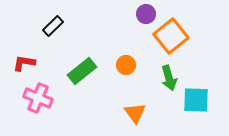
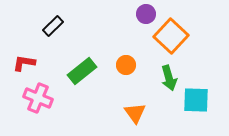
orange square: rotated 8 degrees counterclockwise
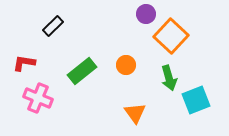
cyan square: rotated 24 degrees counterclockwise
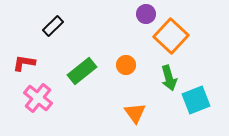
pink cross: rotated 16 degrees clockwise
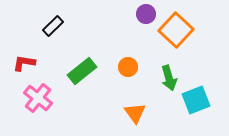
orange square: moved 5 px right, 6 px up
orange circle: moved 2 px right, 2 px down
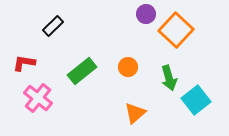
cyan square: rotated 16 degrees counterclockwise
orange triangle: rotated 25 degrees clockwise
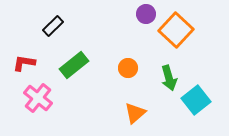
orange circle: moved 1 px down
green rectangle: moved 8 px left, 6 px up
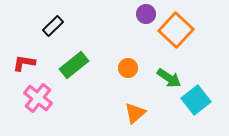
green arrow: rotated 40 degrees counterclockwise
